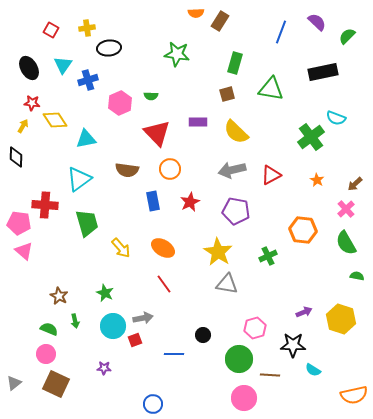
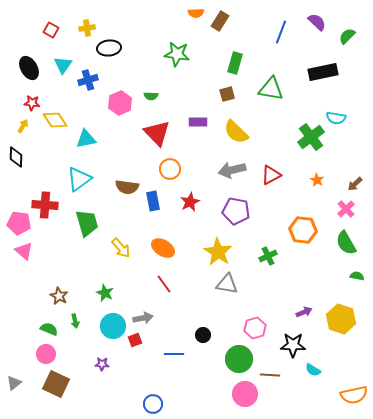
cyan semicircle at (336, 118): rotated 12 degrees counterclockwise
brown semicircle at (127, 170): moved 17 px down
purple star at (104, 368): moved 2 px left, 4 px up
pink circle at (244, 398): moved 1 px right, 4 px up
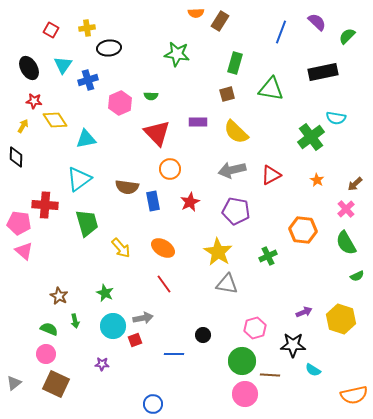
red star at (32, 103): moved 2 px right, 2 px up
green semicircle at (357, 276): rotated 144 degrees clockwise
green circle at (239, 359): moved 3 px right, 2 px down
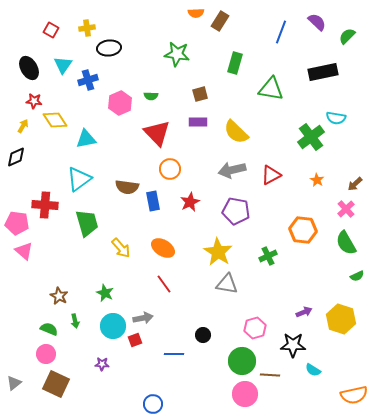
brown square at (227, 94): moved 27 px left
black diamond at (16, 157): rotated 65 degrees clockwise
pink pentagon at (19, 223): moved 2 px left
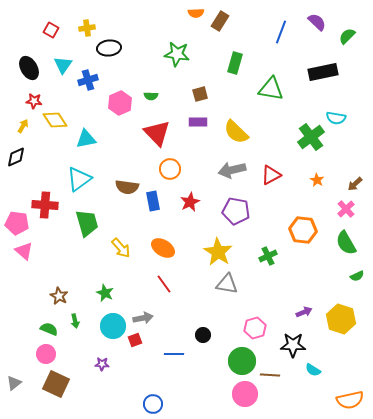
orange semicircle at (354, 395): moved 4 px left, 5 px down
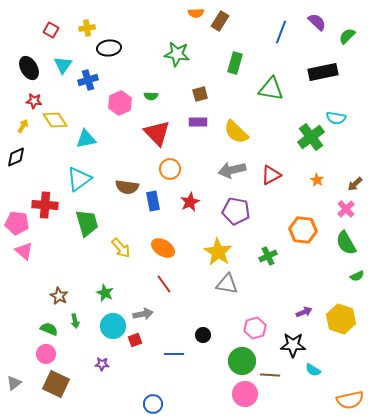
gray arrow at (143, 318): moved 4 px up
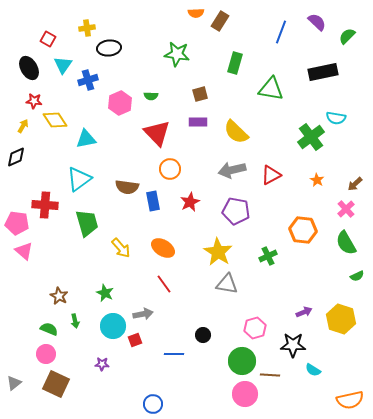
red square at (51, 30): moved 3 px left, 9 px down
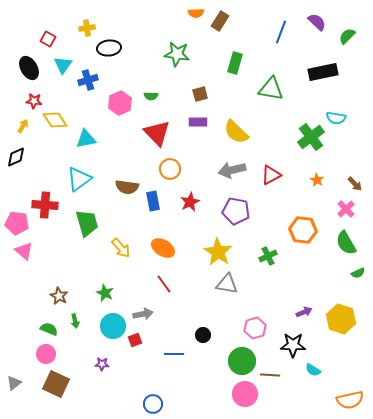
brown arrow at (355, 184): rotated 91 degrees counterclockwise
green semicircle at (357, 276): moved 1 px right, 3 px up
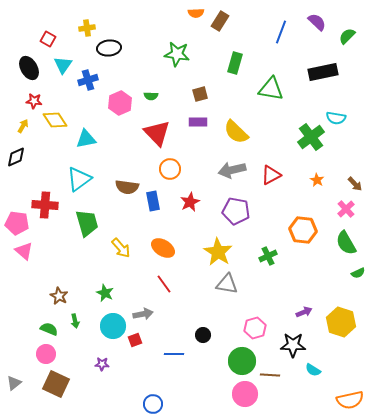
yellow hexagon at (341, 319): moved 3 px down
